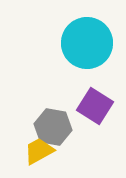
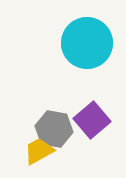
purple square: moved 3 px left, 14 px down; rotated 18 degrees clockwise
gray hexagon: moved 1 px right, 2 px down
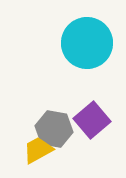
yellow trapezoid: moved 1 px left, 1 px up
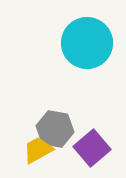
purple square: moved 28 px down
gray hexagon: moved 1 px right
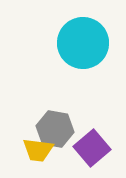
cyan circle: moved 4 px left
yellow trapezoid: rotated 144 degrees counterclockwise
